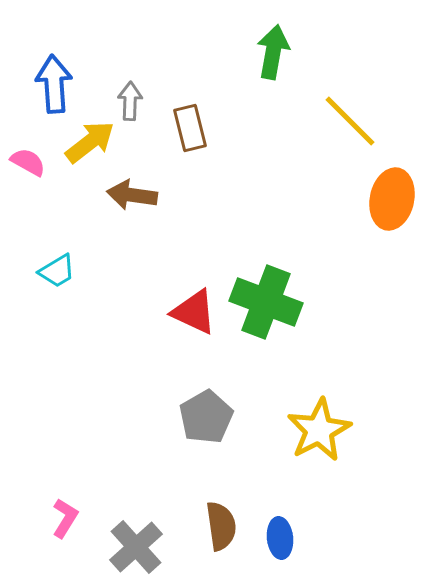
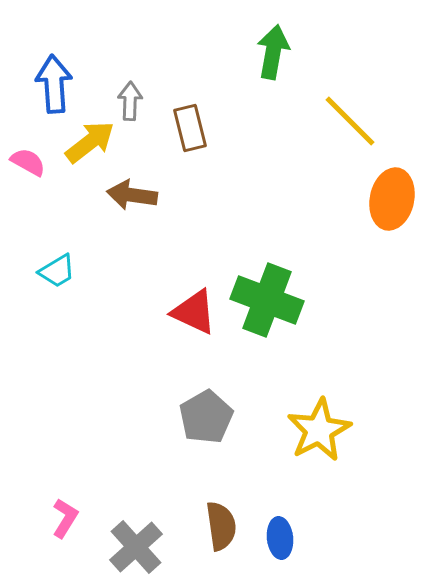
green cross: moved 1 px right, 2 px up
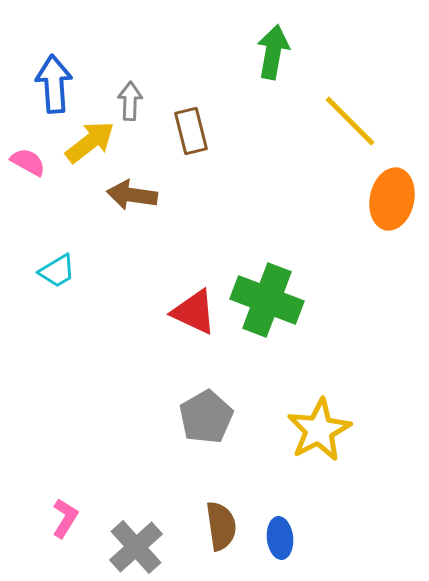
brown rectangle: moved 1 px right, 3 px down
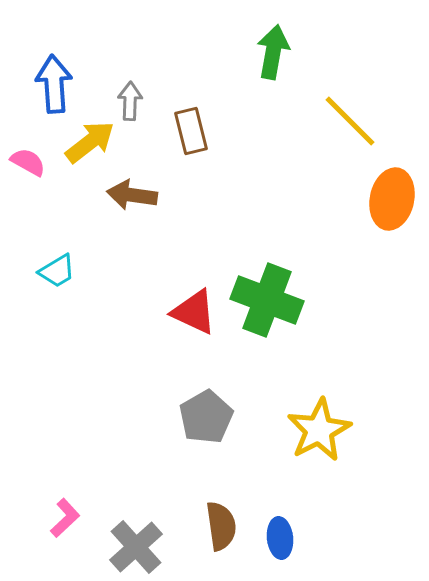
pink L-shape: rotated 15 degrees clockwise
